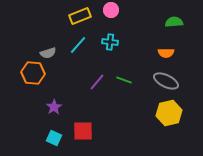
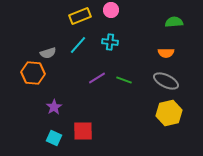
purple line: moved 4 px up; rotated 18 degrees clockwise
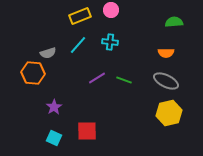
red square: moved 4 px right
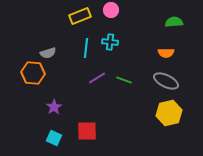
cyan line: moved 8 px right, 3 px down; rotated 36 degrees counterclockwise
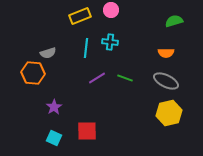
green semicircle: moved 1 px up; rotated 12 degrees counterclockwise
green line: moved 1 px right, 2 px up
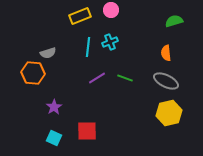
cyan cross: rotated 28 degrees counterclockwise
cyan line: moved 2 px right, 1 px up
orange semicircle: rotated 84 degrees clockwise
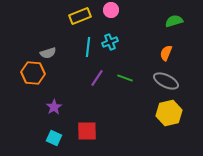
orange semicircle: rotated 28 degrees clockwise
purple line: rotated 24 degrees counterclockwise
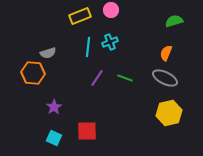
gray ellipse: moved 1 px left, 3 px up
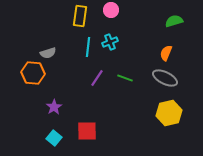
yellow rectangle: rotated 60 degrees counterclockwise
cyan square: rotated 14 degrees clockwise
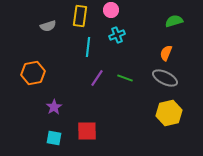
cyan cross: moved 7 px right, 7 px up
gray semicircle: moved 27 px up
orange hexagon: rotated 15 degrees counterclockwise
cyan square: rotated 28 degrees counterclockwise
